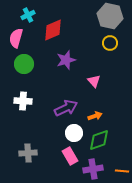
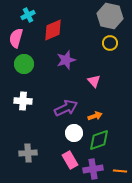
pink rectangle: moved 4 px down
orange line: moved 2 px left
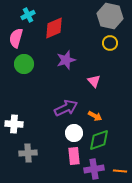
red diamond: moved 1 px right, 2 px up
white cross: moved 9 px left, 23 px down
orange arrow: rotated 48 degrees clockwise
pink rectangle: moved 4 px right, 4 px up; rotated 24 degrees clockwise
purple cross: moved 1 px right
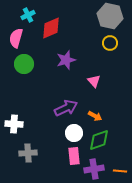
red diamond: moved 3 px left
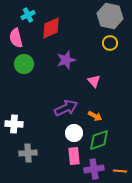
pink semicircle: rotated 30 degrees counterclockwise
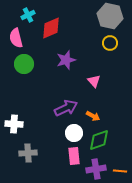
orange arrow: moved 2 px left
purple cross: moved 2 px right
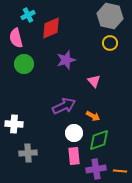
purple arrow: moved 2 px left, 2 px up
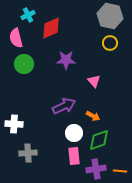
purple star: rotated 18 degrees clockwise
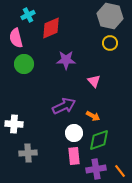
orange line: rotated 48 degrees clockwise
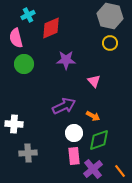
purple cross: moved 3 px left; rotated 30 degrees counterclockwise
